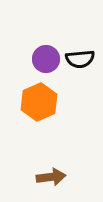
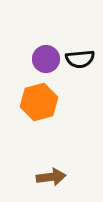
orange hexagon: rotated 9 degrees clockwise
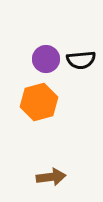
black semicircle: moved 1 px right, 1 px down
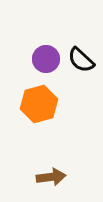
black semicircle: rotated 48 degrees clockwise
orange hexagon: moved 2 px down
